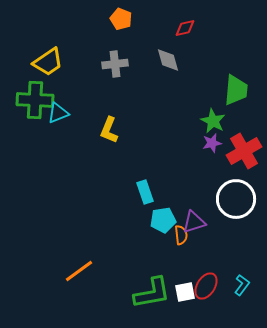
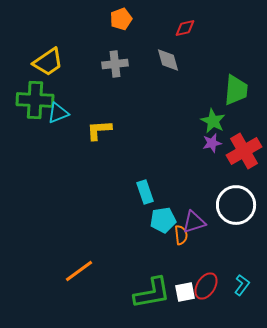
orange pentagon: rotated 30 degrees clockwise
yellow L-shape: moved 10 px left; rotated 64 degrees clockwise
white circle: moved 6 px down
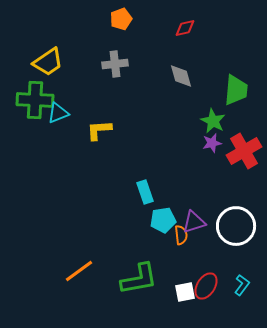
gray diamond: moved 13 px right, 16 px down
white circle: moved 21 px down
green L-shape: moved 13 px left, 14 px up
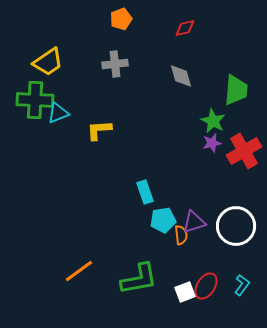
white square: rotated 10 degrees counterclockwise
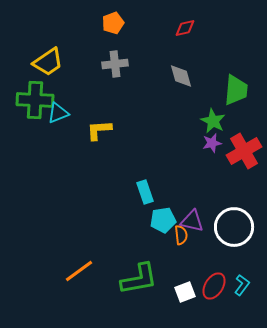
orange pentagon: moved 8 px left, 4 px down
purple triangle: moved 2 px left, 1 px up; rotated 30 degrees clockwise
white circle: moved 2 px left, 1 px down
red ellipse: moved 8 px right
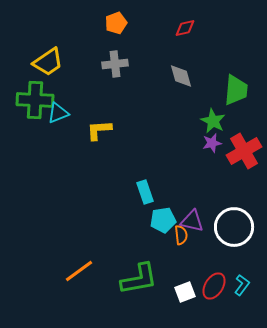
orange pentagon: moved 3 px right
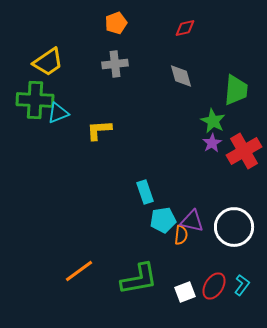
purple star: rotated 18 degrees counterclockwise
orange semicircle: rotated 12 degrees clockwise
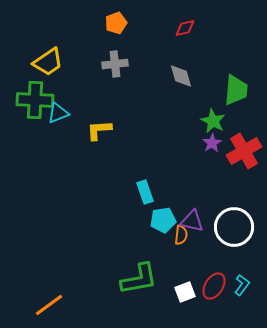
orange line: moved 30 px left, 34 px down
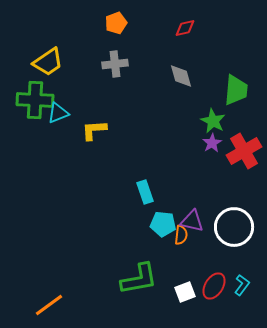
yellow L-shape: moved 5 px left
cyan pentagon: moved 4 px down; rotated 15 degrees clockwise
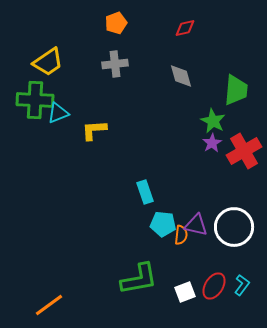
purple triangle: moved 4 px right, 4 px down
